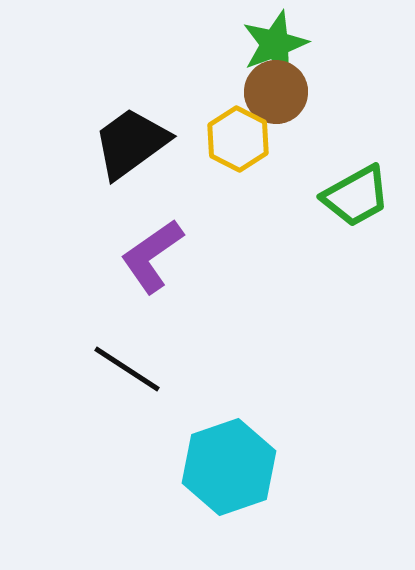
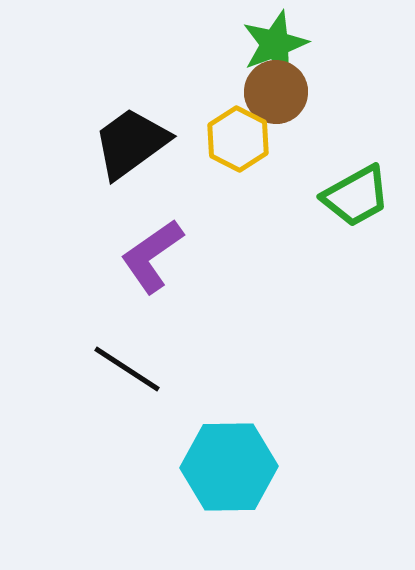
cyan hexagon: rotated 18 degrees clockwise
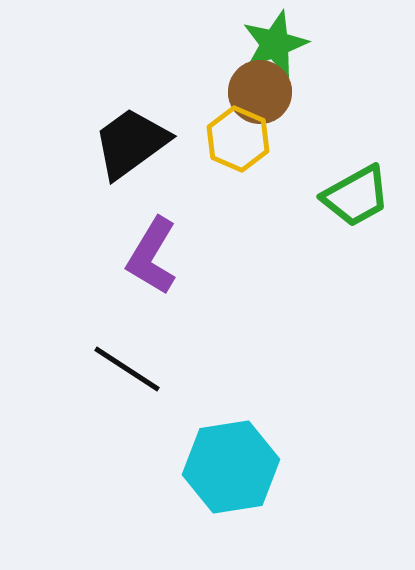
brown circle: moved 16 px left
yellow hexagon: rotated 4 degrees counterclockwise
purple L-shape: rotated 24 degrees counterclockwise
cyan hexagon: moved 2 px right; rotated 8 degrees counterclockwise
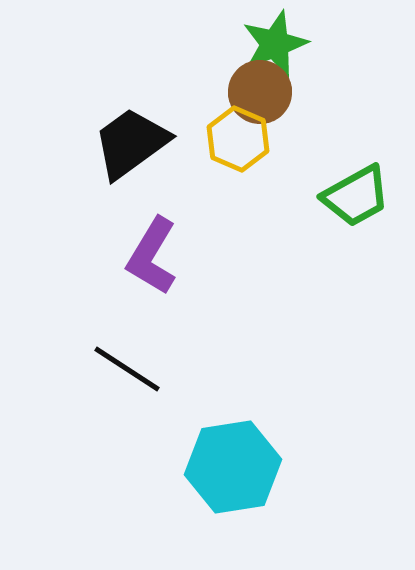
cyan hexagon: moved 2 px right
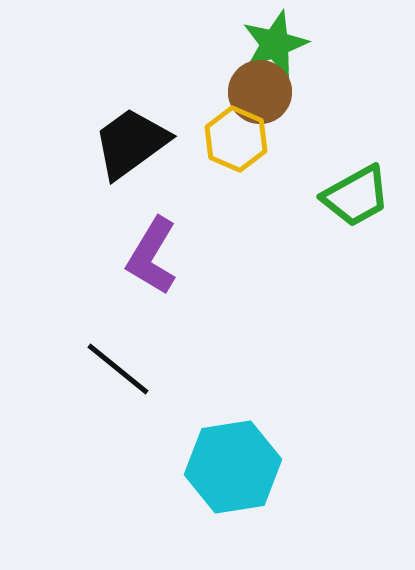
yellow hexagon: moved 2 px left
black line: moved 9 px left; rotated 6 degrees clockwise
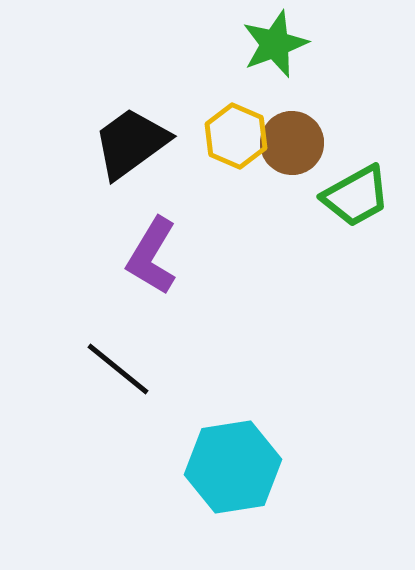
brown circle: moved 32 px right, 51 px down
yellow hexagon: moved 3 px up
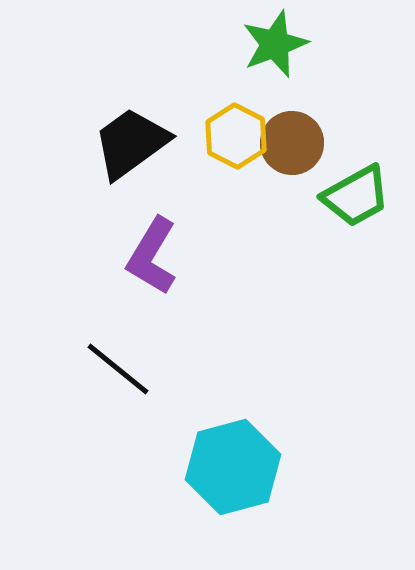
yellow hexagon: rotated 4 degrees clockwise
cyan hexagon: rotated 6 degrees counterclockwise
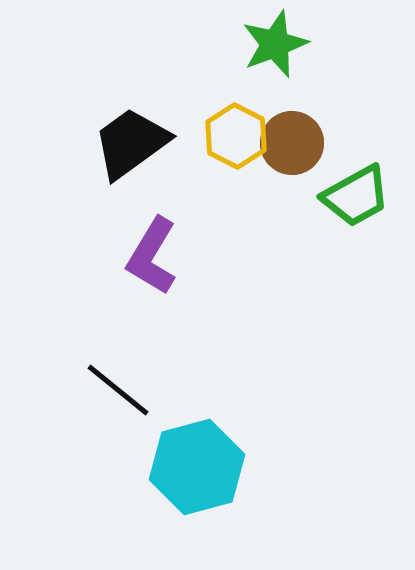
black line: moved 21 px down
cyan hexagon: moved 36 px left
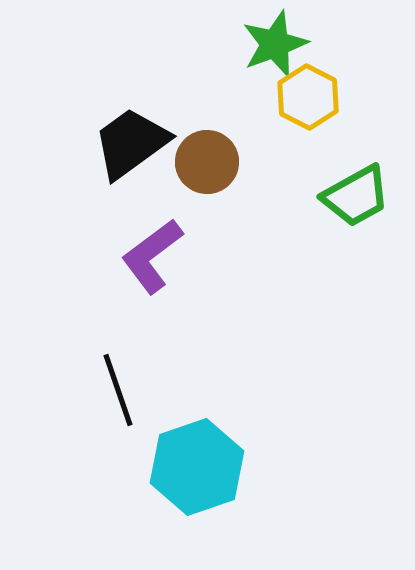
yellow hexagon: moved 72 px right, 39 px up
brown circle: moved 85 px left, 19 px down
purple L-shape: rotated 22 degrees clockwise
black line: rotated 32 degrees clockwise
cyan hexagon: rotated 4 degrees counterclockwise
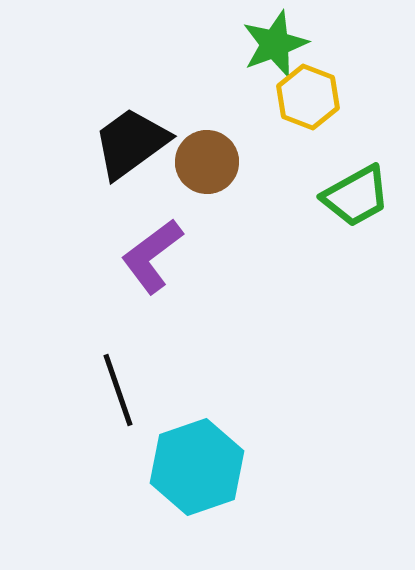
yellow hexagon: rotated 6 degrees counterclockwise
